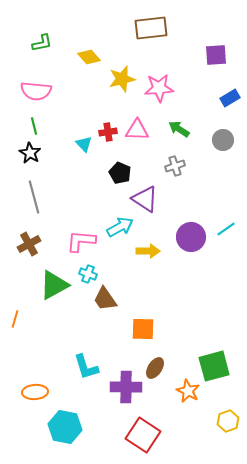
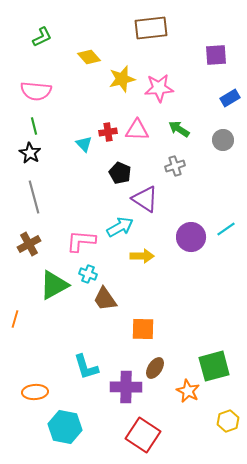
green L-shape: moved 6 px up; rotated 15 degrees counterclockwise
yellow arrow: moved 6 px left, 5 px down
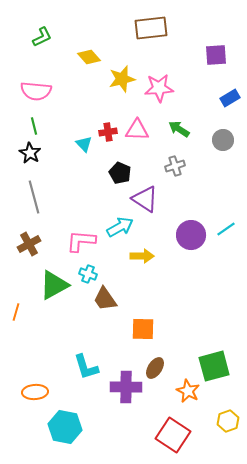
purple circle: moved 2 px up
orange line: moved 1 px right, 7 px up
red square: moved 30 px right
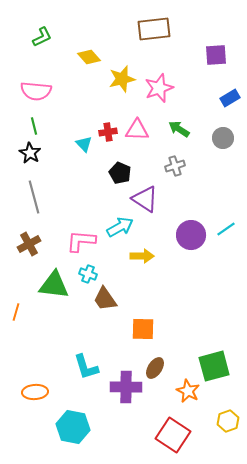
brown rectangle: moved 3 px right, 1 px down
pink star: rotated 16 degrees counterclockwise
gray circle: moved 2 px up
green triangle: rotated 36 degrees clockwise
cyan hexagon: moved 8 px right
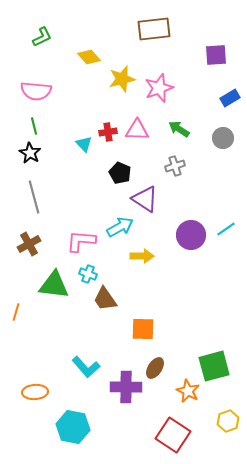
cyan L-shape: rotated 24 degrees counterclockwise
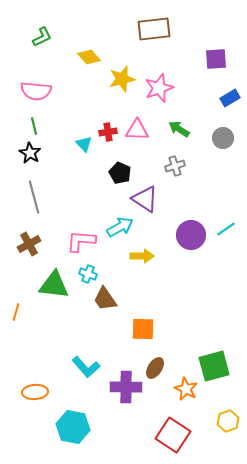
purple square: moved 4 px down
orange star: moved 2 px left, 2 px up
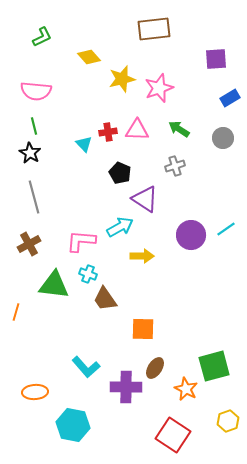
cyan hexagon: moved 2 px up
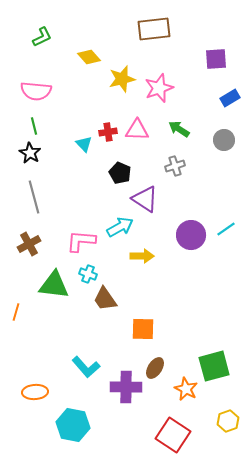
gray circle: moved 1 px right, 2 px down
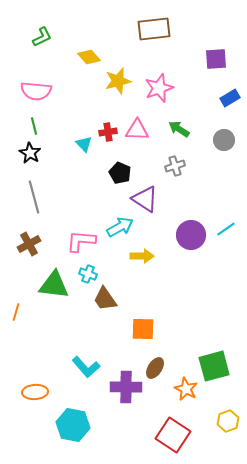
yellow star: moved 4 px left, 2 px down
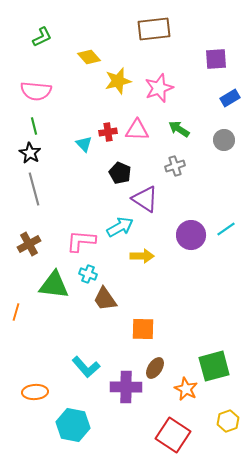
gray line: moved 8 px up
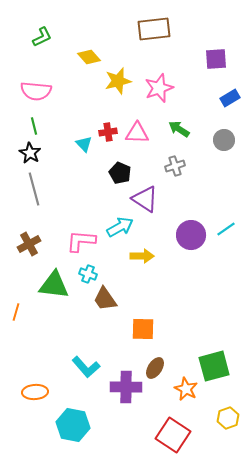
pink triangle: moved 3 px down
yellow hexagon: moved 3 px up
